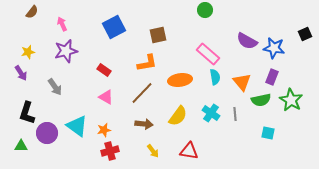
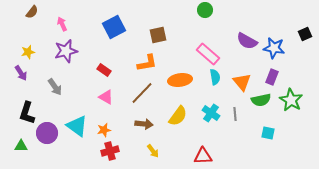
red triangle: moved 14 px right, 5 px down; rotated 12 degrees counterclockwise
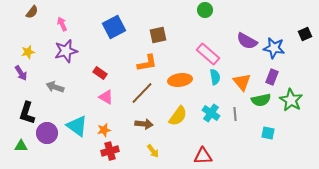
red rectangle: moved 4 px left, 3 px down
gray arrow: rotated 144 degrees clockwise
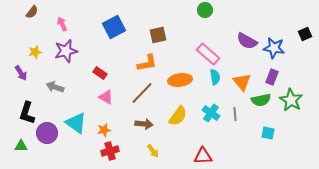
yellow star: moved 7 px right
cyan triangle: moved 1 px left, 3 px up
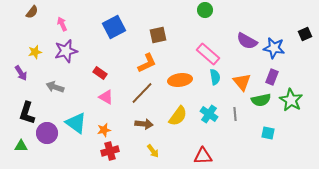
orange L-shape: rotated 15 degrees counterclockwise
cyan cross: moved 2 px left, 1 px down
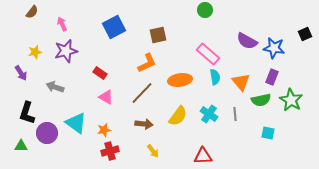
orange triangle: moved 1 px left
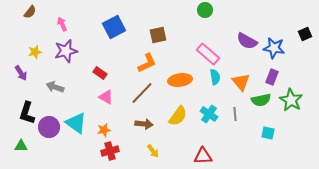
brown semicircle: moved 2 px left
purple circle: moved 2 px right, 6 px up
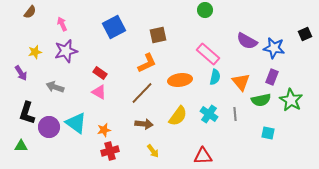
cyan semicircle: rotated 21 degrees clockwise
pink triangle: moved 7 px left, 5 px up
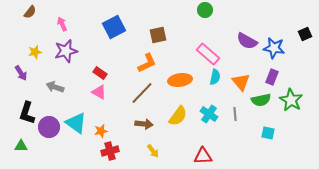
orange star: moved 3 px left, 1 px down
